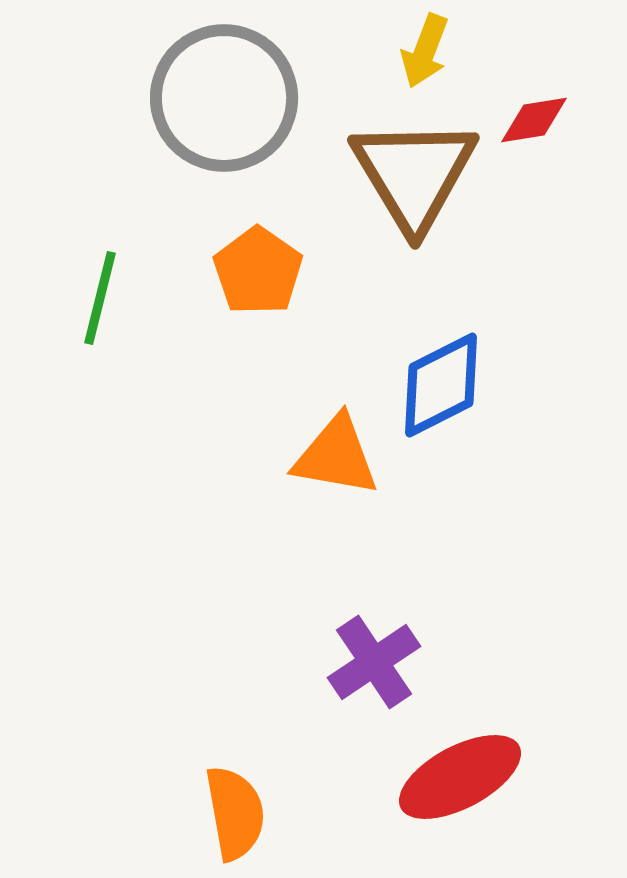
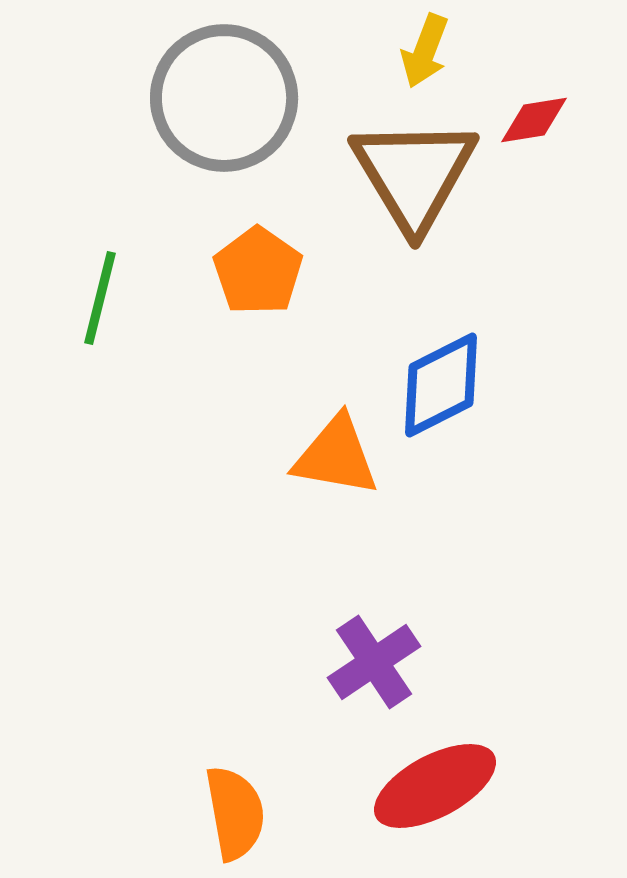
red ellipse: moved 25 px left, 9 px down
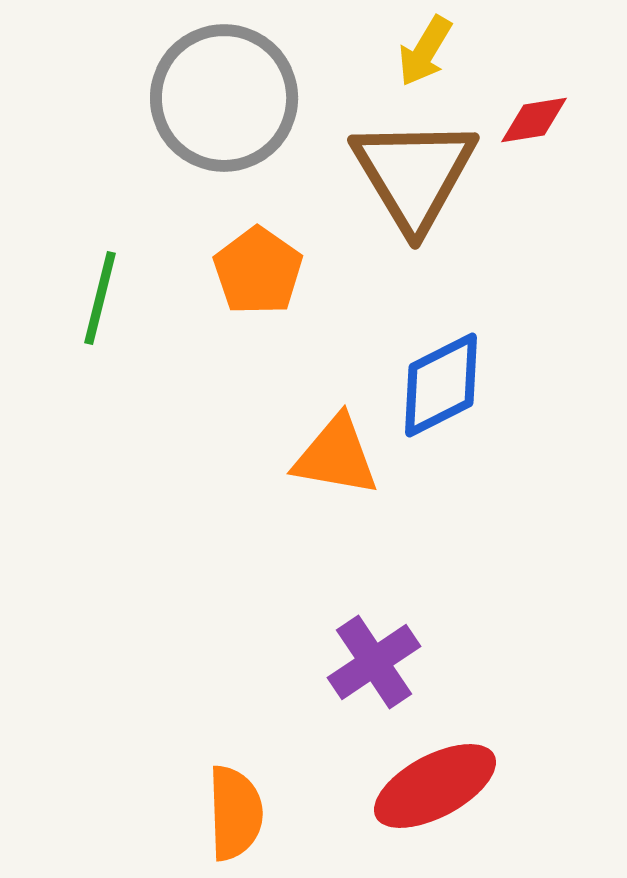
yellow arrow: rotated 10 degrees clockwise
orange semicircle: rotated 8 degrees clockwise
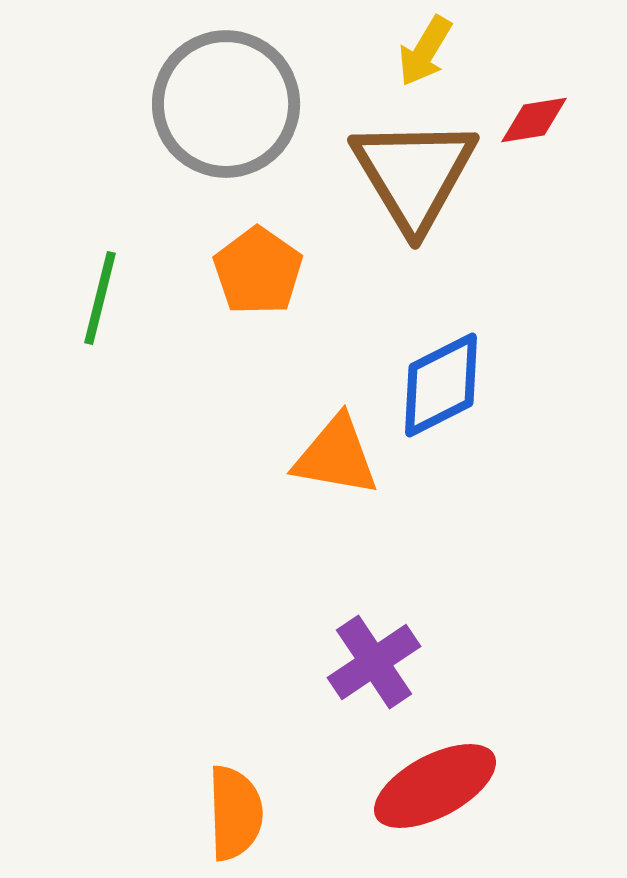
gray circle: moved 2 px right, 6 px down
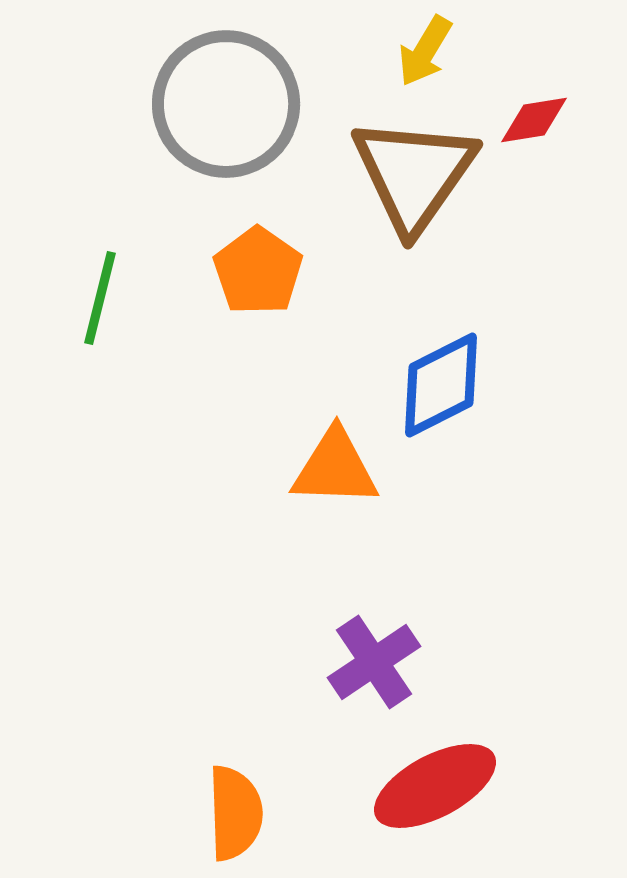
brown triangle: rotated 6 degrees clockwise
orange triangle: moved 1 px left, 12 px down; rotated 8 degrees counterclockwise
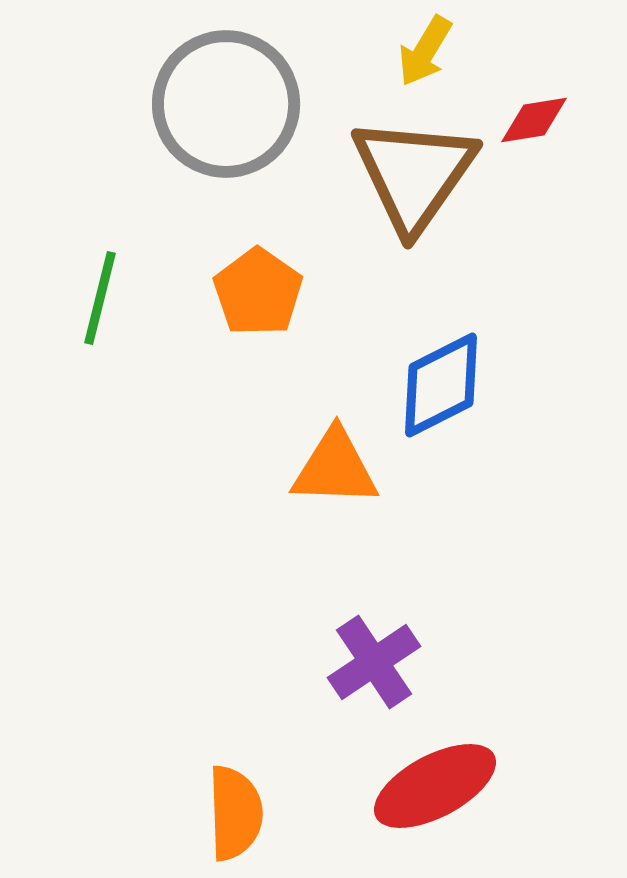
orange pentagon: moved 21 px down
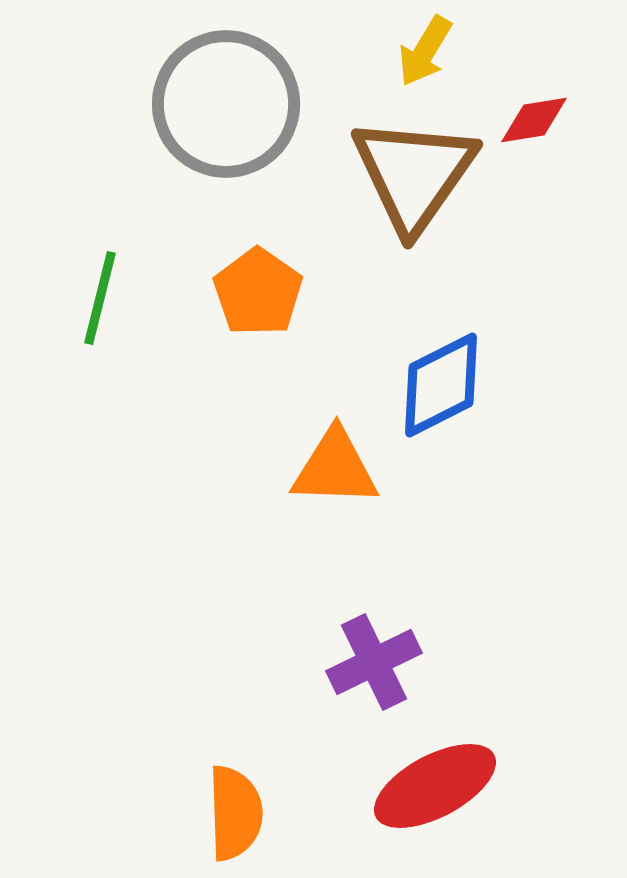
purple cross: rotated 8 degrees clockwise
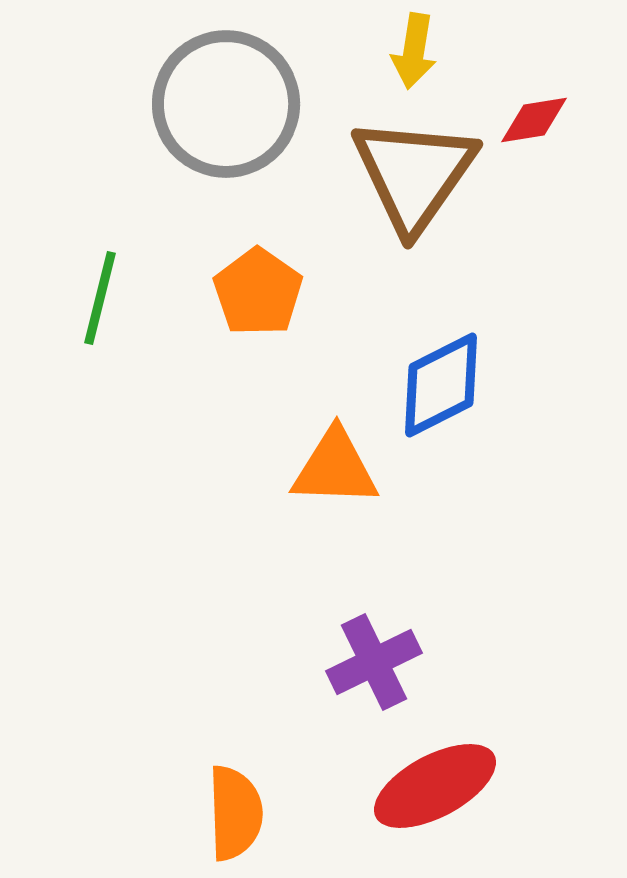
yellow arrow: moved 11 px left; rotated 22 degrees counterclockwise
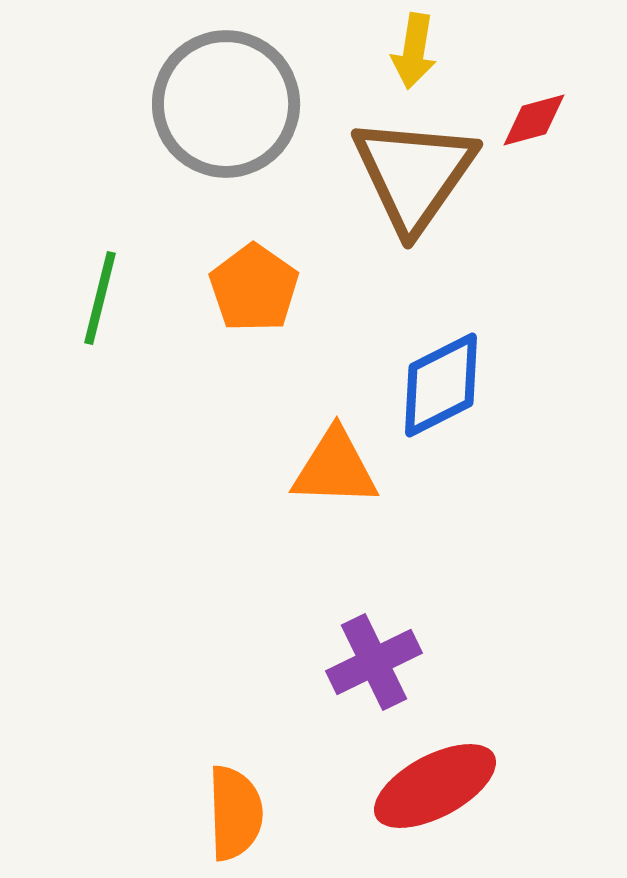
red diamond: rotated 6 degrees counterclockwise
orange pentagon: moved 4 px left, 4 px up
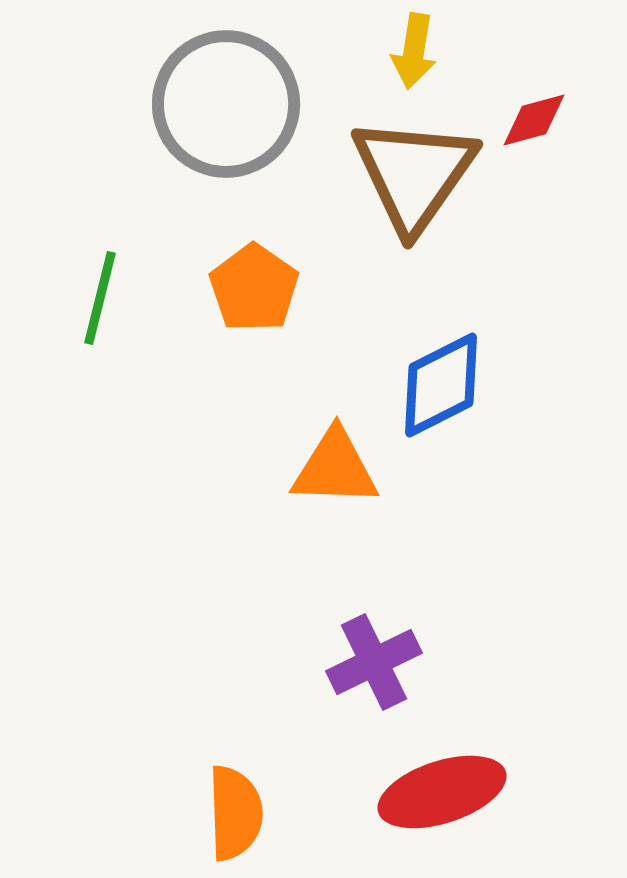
red ellipse: moved 7 px right, 6 px down; rotated 10 degrees clockwise
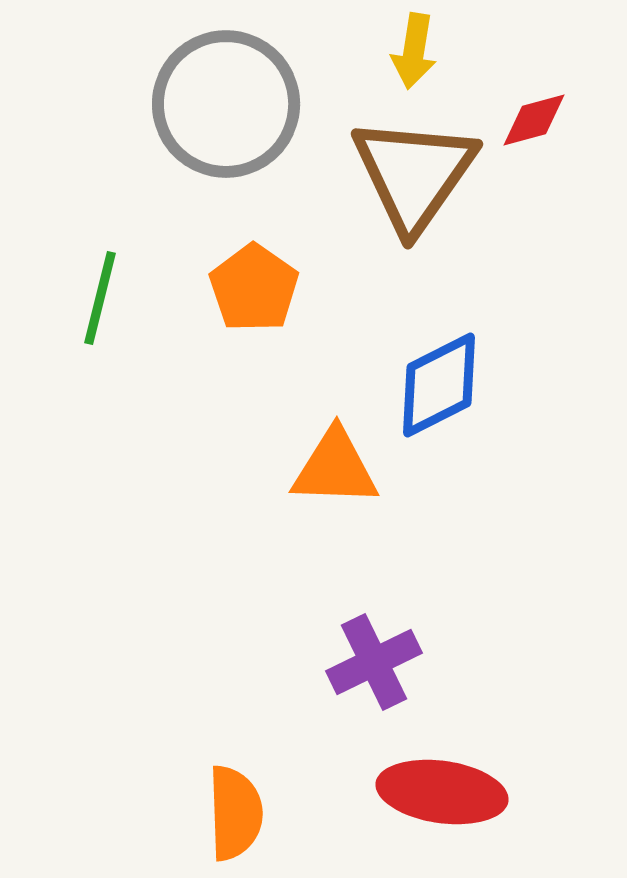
blue diamond: moved 2 px left
red ellipse: rotated 26 degrees clockwise
